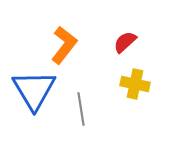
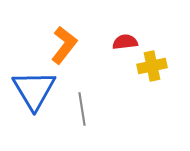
red semicircle: rotated 35 degrees clockwise
yellow cross: moved 17 px right, 18 px up; rotated 24 degrees counterclockwise
gray line: moved 1 px right
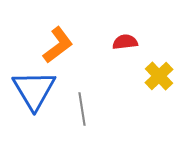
orange L-shape: moved 6 px left; rotated 15 degrees clockwise
yellow cross: moved 7 px right, 10 px down; rotated 32 degrees counterclockwise
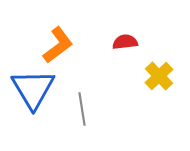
blue triangle: moved 1 px left, 1 px up
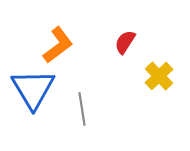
red semicircle: rotated 50 degrees counterclockwise
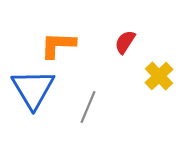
orange L-shape: rotated 141 degrees counterclockwise
gray line: moved 6 px right, 2 px up; rotated 32 degrees clockwise
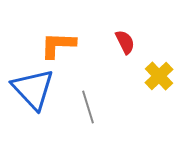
red semicircle: rotated 120 degrees clockwise
blue triangle: rotated 12 degrees counterclockwise
gray line: rotated 40 degrees counterclockwise
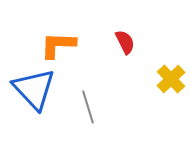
yellow cross: moved 12 px right, 3 px down
blue triangle: moved 1 px right
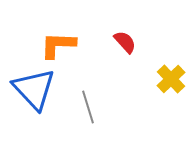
red semicircle: rotated 15 degrees counterclockwise
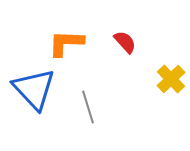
orange L-shape: moved 8 px right, 2 px up
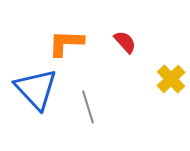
blue triangle: moved 2 px right
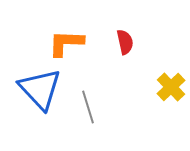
red semicircle: rotated 30 degrees clockwise
yellow cross: moved 8 px down
blue triangle: moved 4 px right
